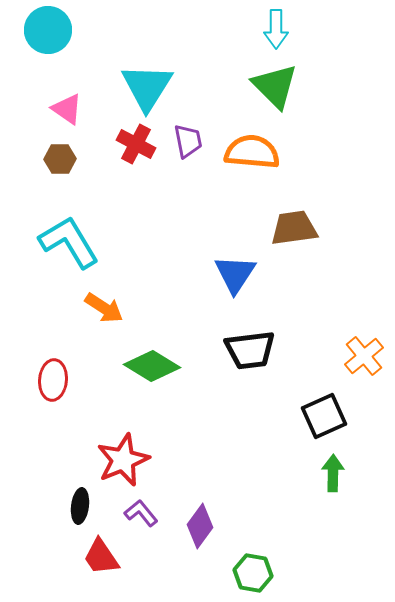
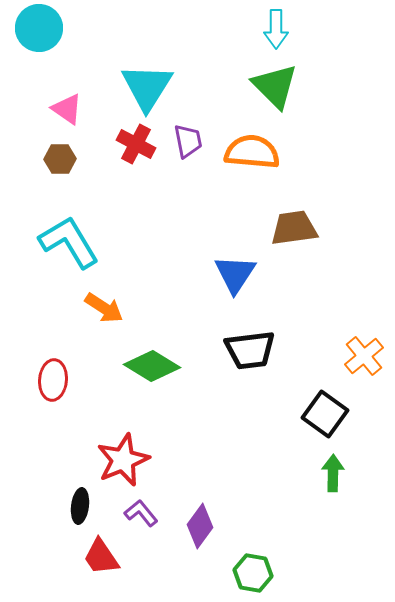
cyan circle: moved 9 px left, 2 px up
black square: moved 1 px right, 2 px up; rotated 30 degrees counterclockwise
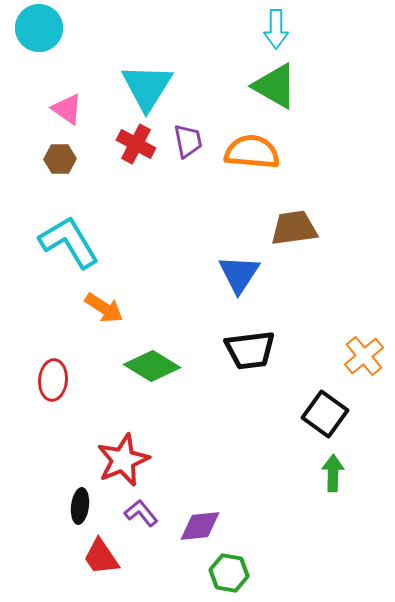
green triangle: rotated 15 degrees counterclockwise
blue triangle: moved 4 px right
purple diamond: rotated 48 degrees clockwise
green hexagon: moved 24 px left
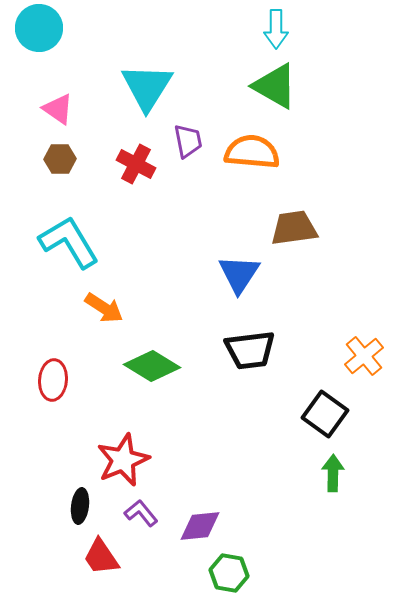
pink triangle: moved 9 px left
red cross: moved 20 px down
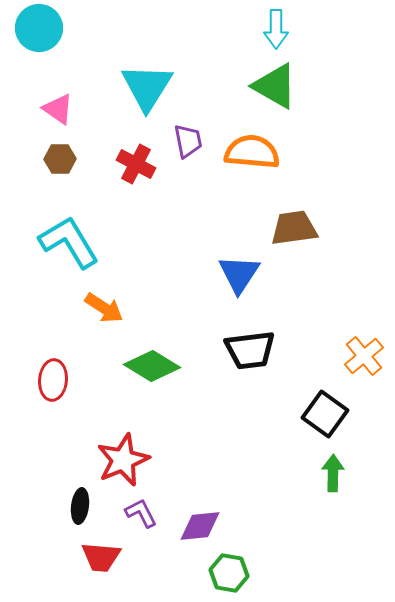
purple L-shape: rotated 12 degrees clockwise
red trapezoid: rotated 51 degrees counterclockwise
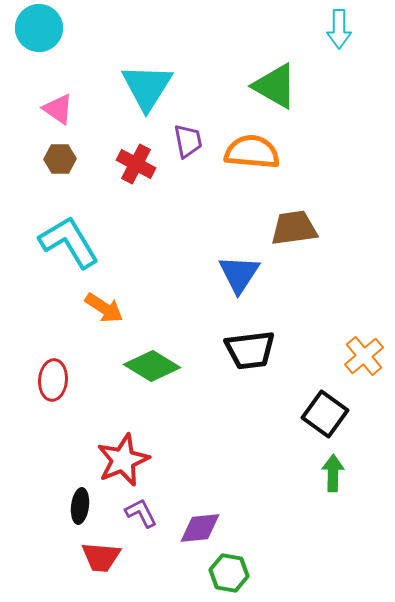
cyan arrow: moved 63 px right
purple diamond: moved 2 px down
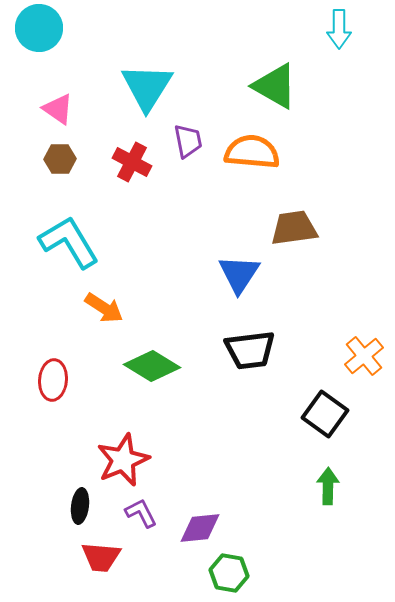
red cross: moved 4 px left, 2 px up
green arrow: moved 5 px left, 13 px down
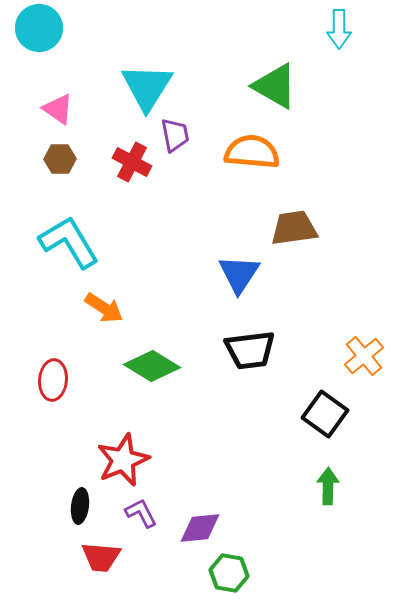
purple trapezoid: moved 13 px left, 6 px up
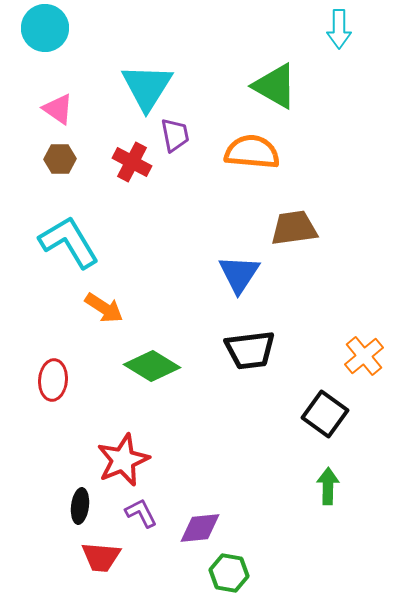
cyan circle: moved 6 px right
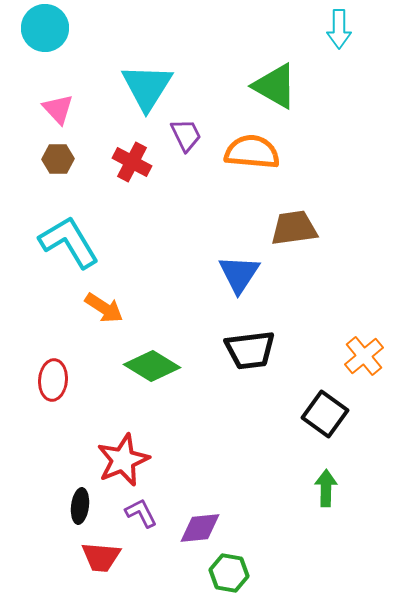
pink triangle: rotated 12 degrees clockwise
purple trapezoid: moved 11 px right; rotated 15 degrees counterclockwise
brown hexagon: moved 2 px left
green arrow: moved 2 px left, 2 px down
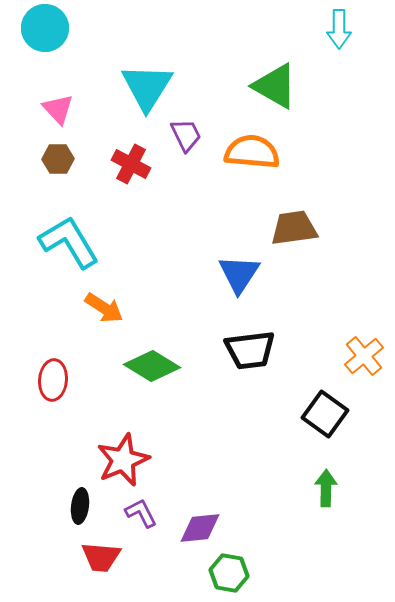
red cross: moved 1 px left, 2 px down
